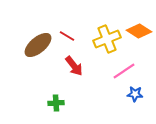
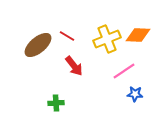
orange diamond: moved 1 px left, 4 px down; rotated 30 degrees counterclockwise
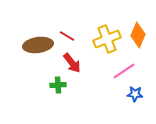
orange diamond: rotated 70 degrees counterclockwise
brown ellipse: rotated 32 degrees clockwise
red arrow: moved 2 px left, 3 px up
green cross: moved 2 px right, 18 px up
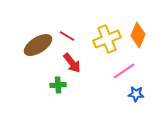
brown ellipse: rotated 24 degrees counterclockwise
blue star: moved 1 px right
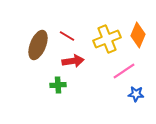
brown ellipse: rotated 36 degrees counterclockwise
red arrow: moved 1 px right, 2 px up; rotated 60 degrees counterclockwise
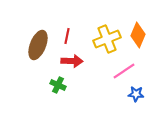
red line: rotated 70 degrees clockwise
red arrow: moved 1 px left; rotated 10 degrees clockwise
green cross: rotated 28 degrees clockwise
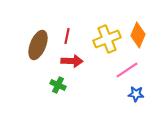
pink line: moved 3 px right, 1 px up
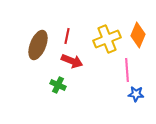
red arrow: rotated 20 degrees clockwise
pink line: rotated 60 degrees counterclockwise
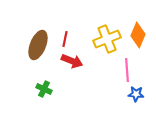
red line: moved 2 px left, 3 px down
green cross: moved 14 px left, 4 px down
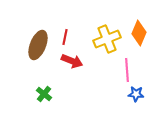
orange diamond: moved 1 px right, 2 px up
red line: moved 2 px up
green cross: moved 5 px down; rotated 14 degrees clockwise
